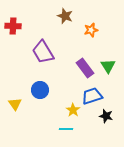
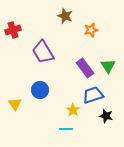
red cross: moved 4 px down; rotated 21 degrees counterclockwise
blue trapezoid: moved 1 px right, 1 px up
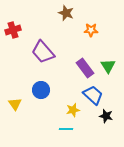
brown star: moved 1 px right, 3 px up
orange star: rotated 16 degrees clockwise
purple trapezoid: rotated 10 degrees counterclockwise
blue circle: moved 1 px right
blue trapezoid: rotated 60 degrees clockwise
yellow star: rotated 24 degrees clockwise
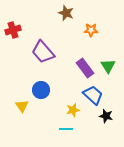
yellow triangle: moved 7 px right, 2 px down
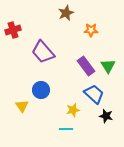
brown star: rotated 28 degrees clockwise
purple rectangle: moved 1 px right, 2 px up
blue trapezoid: moved 1 px right, 1 px up
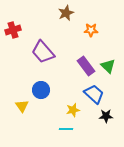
green triangle: rotated 14 degrees counterclockwise
black star: rotated 16 degrees counterclockwise
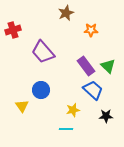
blue trapezoid: moved 1 px left, 4 px up
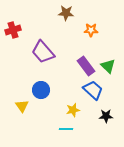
brown star: rotated 28 degrees clockwise
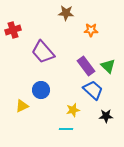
yellow triangle: rotated 40 degrees clockwise
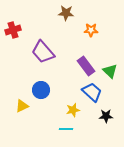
green triangle: moved 2 px right, 5 px down
blue trapezoid: moved 1 px left, 2 px down
